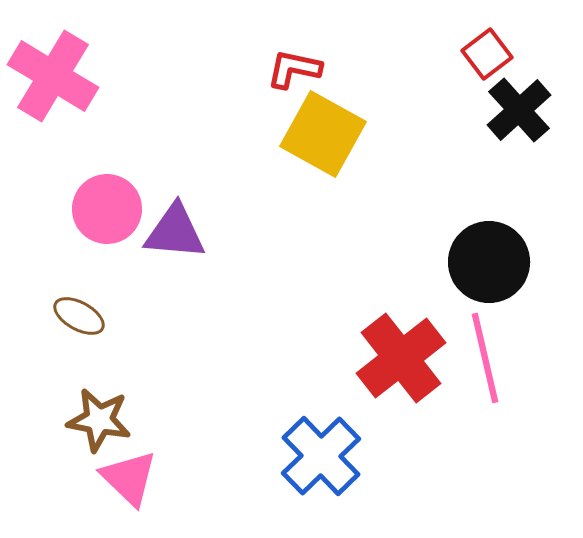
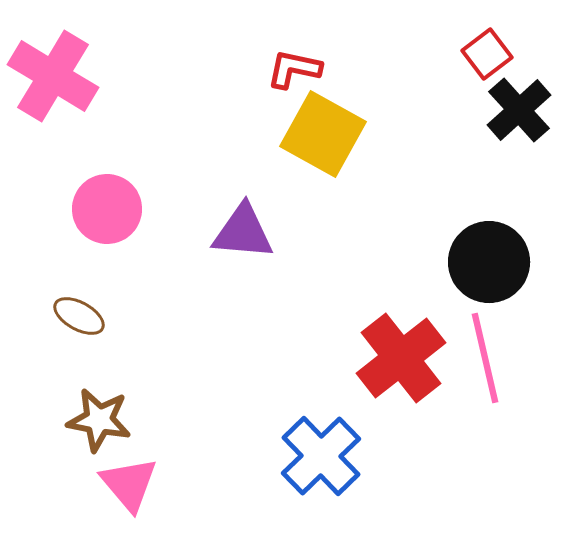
purple triangle: moved 68 px right
pink triangle: moved 6 px down; rotated 6 degrees clockwise
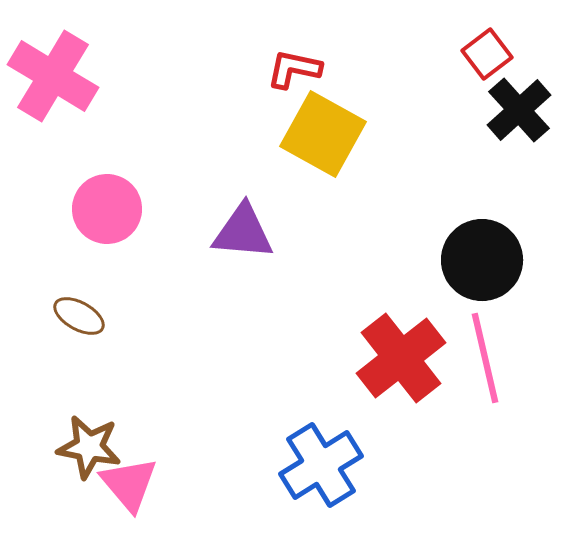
black circle: moved 7 px left, 2 px up
brown star: moved 10 px left, 27 px down
blue cross: moved 9 px down; rotated 12 degrees clockwise
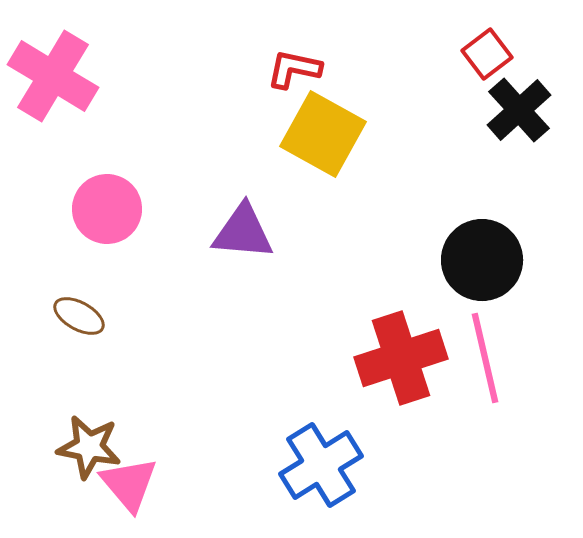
red cross: rotated 20 degrees clockwise
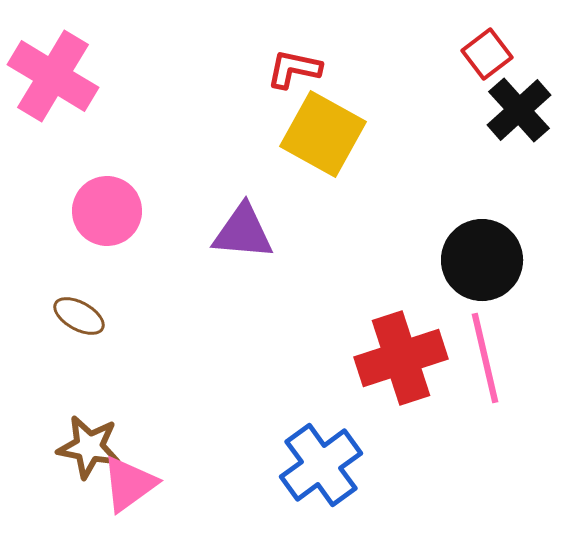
pink circle: moved 2 px down
blue cross: rotated 4 degrees counterclockwise
pink triangle: rotated 34 degrees clockwise
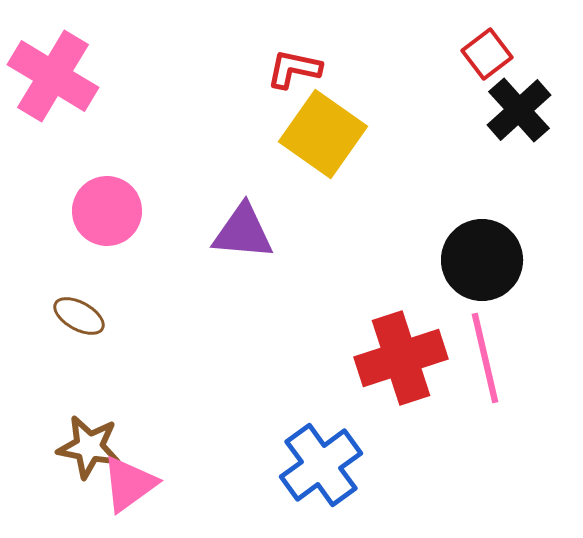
yellow square: rotated 6 degrees clockwise
